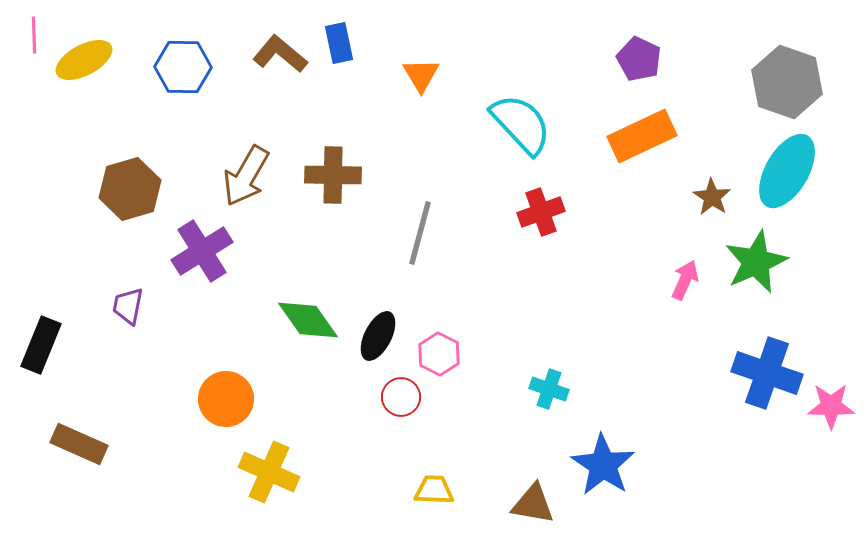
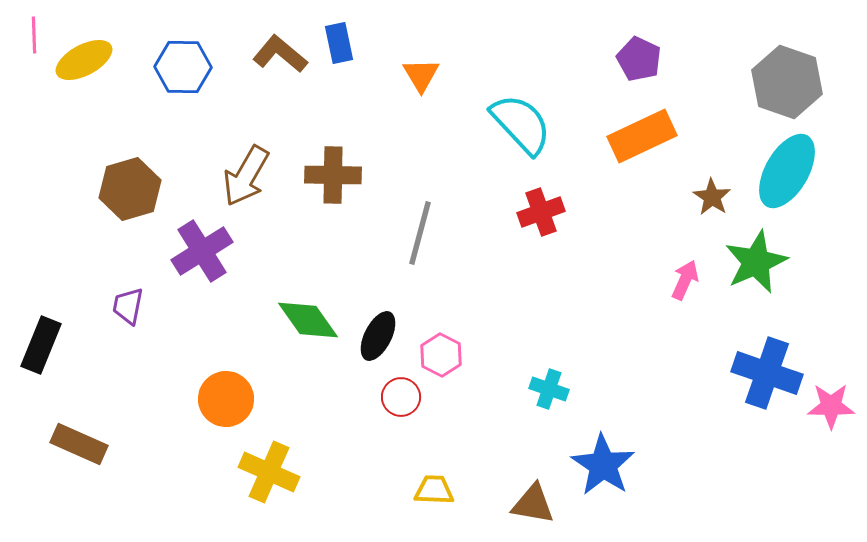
pink hexagon: moved 2 px right, 1 px down
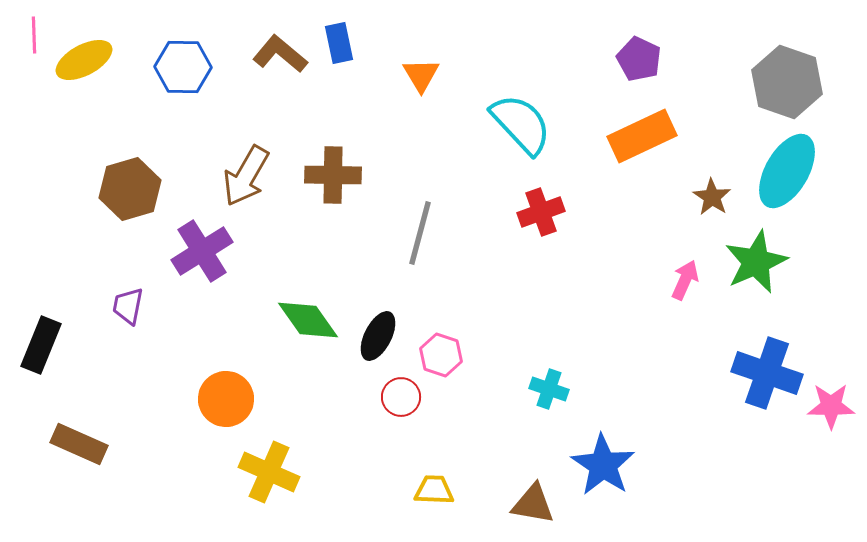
pink hexagon: rotated 9 degrees counterclockwise
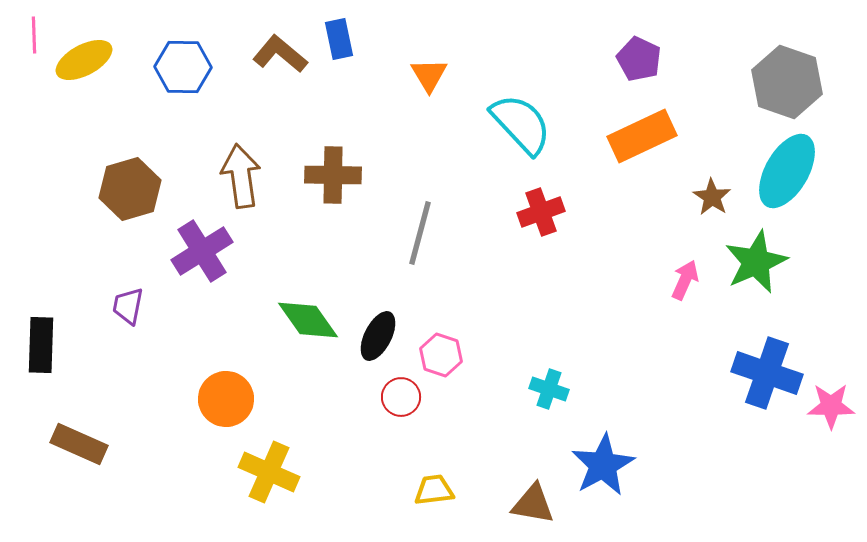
blue rectangle: moved 4 px up
orange triangle: moved 8 px right
brown arrow: moved 5 px left; rotated 142 degrees clockwise
black rectangle: rotated 20 degrees counterclockwise
blue star: rotated 10 degrees clockwise
yellow trapezoid: rotated 9 degrees counterclockwise
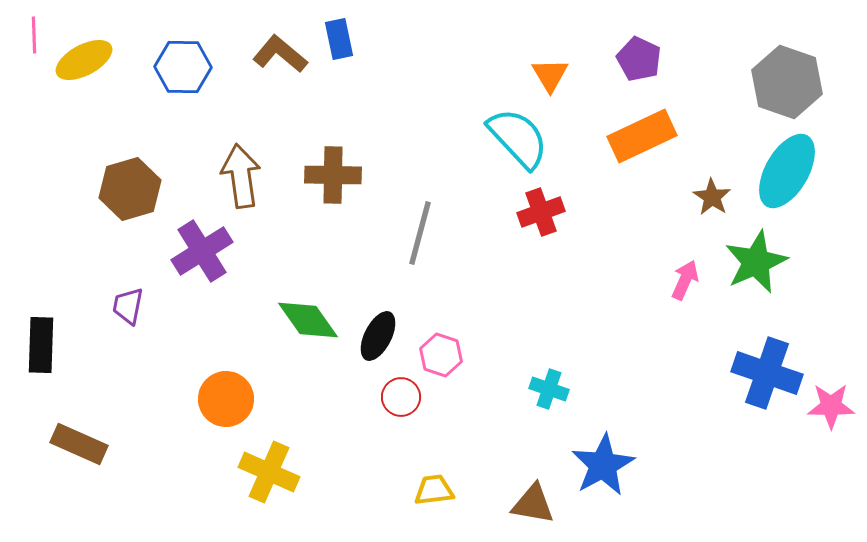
orange triangle: moved 121 px right
cyan semicircle: moved 3 px left, 14 px down
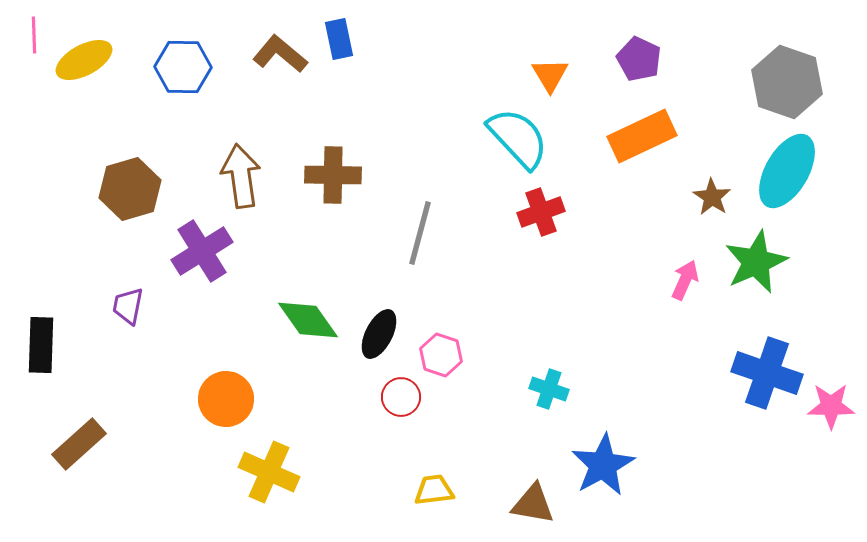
black ellipse: moved 1 px right, 2 px up
brown rectangle: rotated 66 degrees counterclockwise
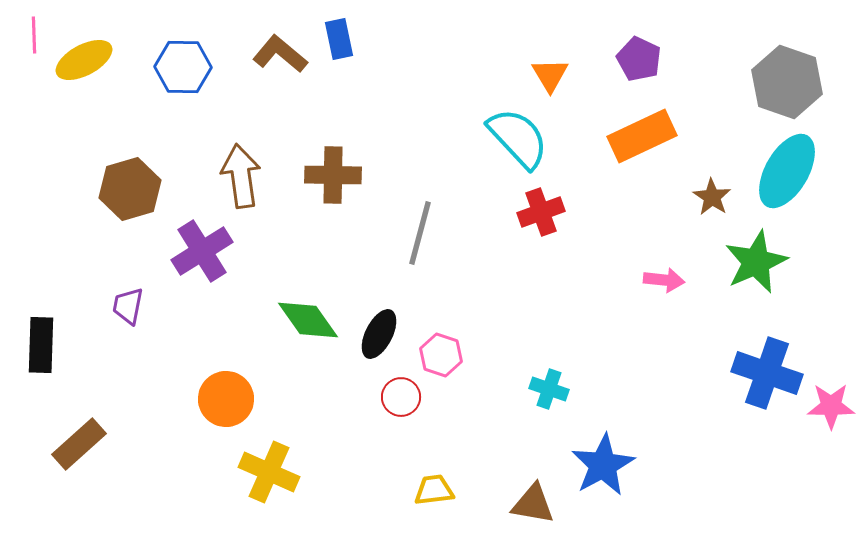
pink arrow: moved 21 px left; rotated 72 degrees clockwise
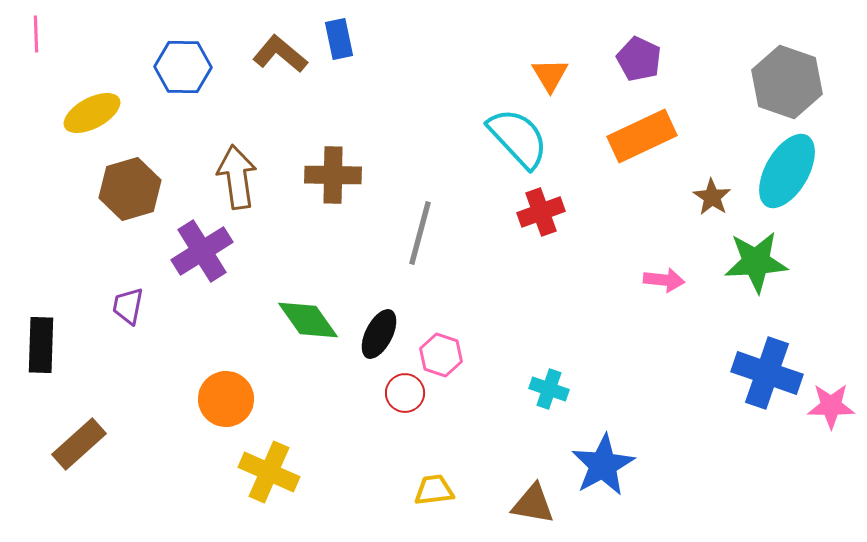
pink line: moved 2 px right, 1 px up
yellow ellipse: moved 8 px right, 53 px down
brown arrow: moved 4 px left, 1 px down
green star: rotated 20 degrees clockwise
red circle: moved 4 px right, 4 px up
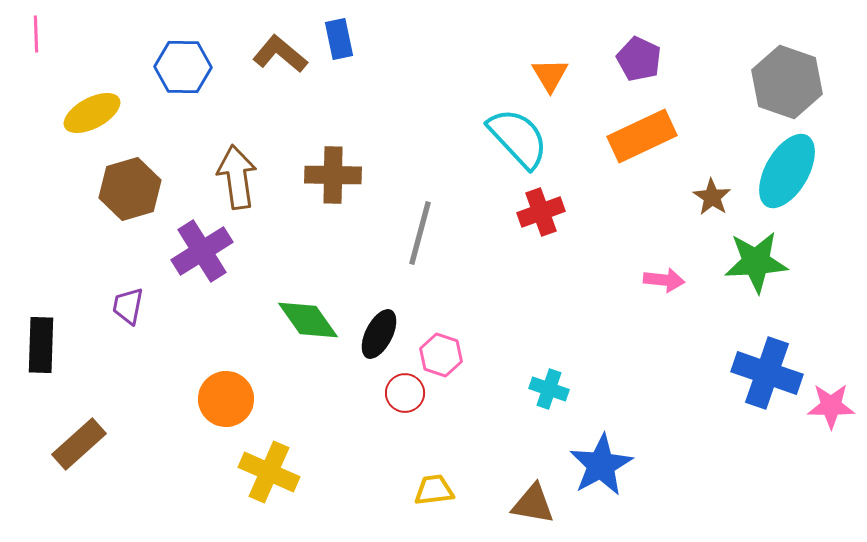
blue star: moved 2 px left
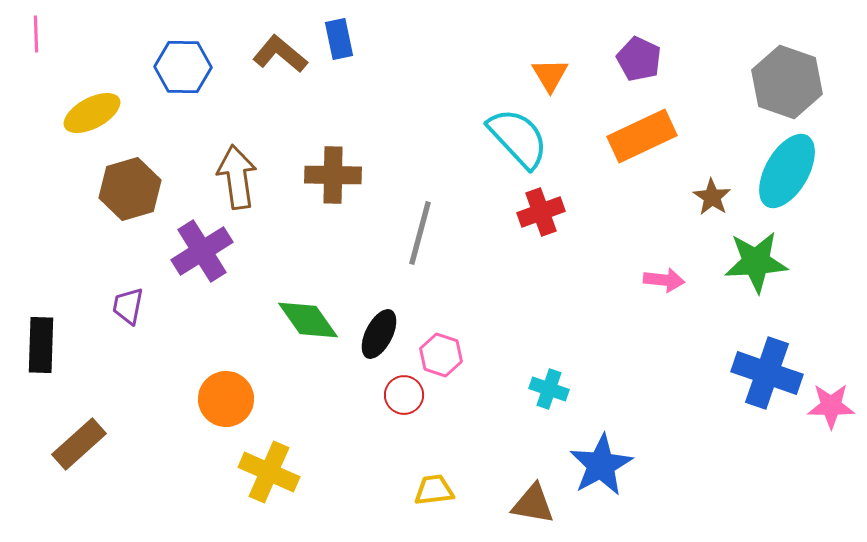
red circle: moved 1 px left, 2 px down
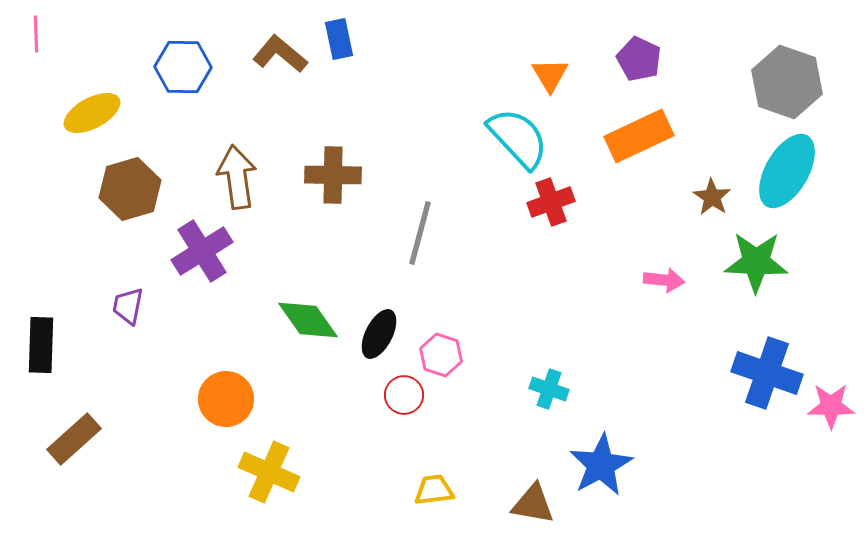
orange rectangle: moved 3 px left
red cross: moved 10 px right, 10 px up
green star: rotated 6 degrees clockwise
brown rectangle: moved 5 px left, 5 px up
